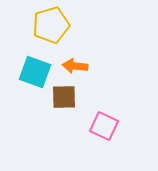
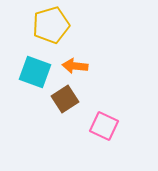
brown square: moved 1 px right, 2 px down; rotated 32 degrees counterclockwise
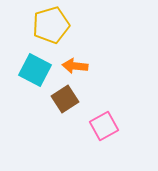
cyan square: moved 2 px up; rotated 8 degrees clockwise
pink square: rotated 36 degrees clockwise
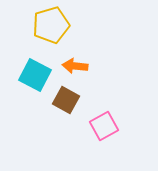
cyan square: moved 5 px down
brown square: moved 1 px right, 1 px down; rotated 28 degrees counterclockwise
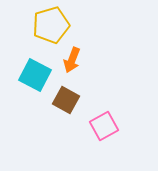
orange arrow: moved 3 px left, 6 px up; rotated 75 degrees counterclockwise
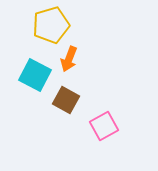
orange arrow: moved 3 px left, 1 px up
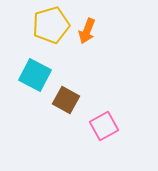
orange arrow: moved 18 px right, 28 px up
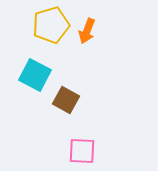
pink square: moved 22 px left, 25 px down; rotated 32 degrees clockwise
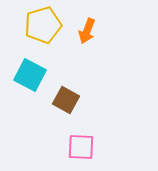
yellow pentagon: moved 8 px left
cyan square: moved 5 px left
pink square: moved 1 px left, 4 px up
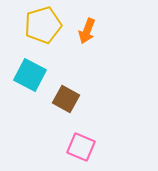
brown square: moved 1 px up
pink square: rotated 20 degrees clockwise
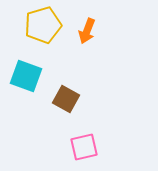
cyan square: moved 4 px left, 1 px down; rotated 8 degrees counterclockwise
pink square: moved 3 px right; rotated 36 degrees counterclockwise
